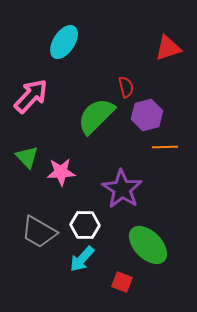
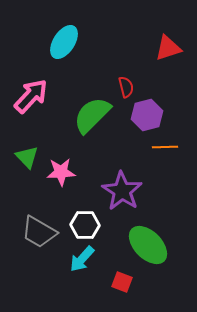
green semicircle: moved 4 px left, 1 px up
purple star: moved 2 px down
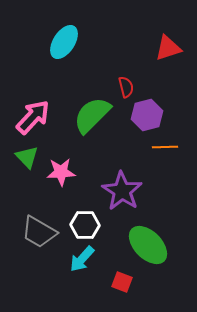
pink arrow: moved 2 px right, 21 px down
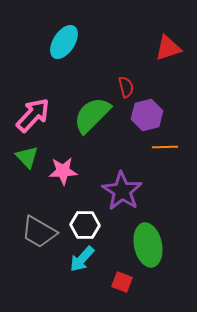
pink arrow: moved 2 px up
pink star: moved 2 px right, 1 px up
green ellipse: rotated 33 degrees clockwise
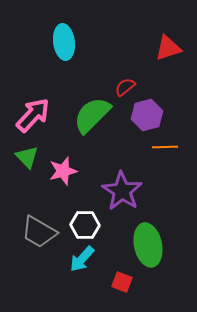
cyan ellipse: rotated 40 degrees counterclockwise
red semicircle: moved 1 px left; rotated 115 degrees counterclockwise
pink star: rotated 12 degrees counterclockwise
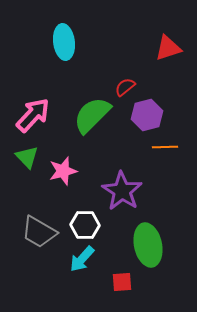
red square: rotated 25 degrees counterclockwise
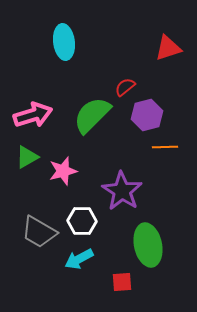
pink arrow: rotated 30 degrees clockwise
green triangle: rotated 45 degrees clockwise
white hexagon: moved 3 px left, 4 px up
cyan arrow: moved 3 px left; rotated 20 degrees clockwise
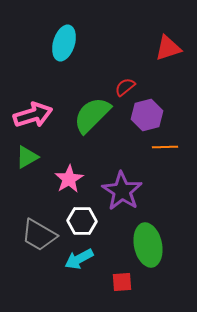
cyan ellipse: moved 1 px down; rotated 24 degrees clockwise
pink star: moved 6 px right, 8 px down; rotated 16 degrees counterclockwise
gray trapezoid: moved 3 px down
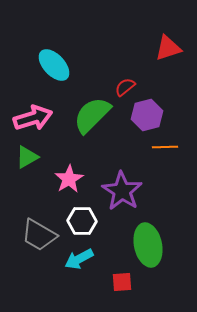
cyan ellipse: moved 10 px left, 22 px down; rotated 60 degrees counterclockwise
pink arrow: moved 3 px down
